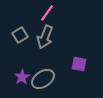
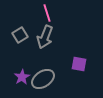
pink line: rotated 54 degrees counterclockwise
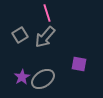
gray arrow: rotated 20 degrees clockwise
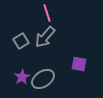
gray square: moved 1 px right, 6 px down
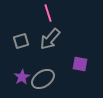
pink line: moved 1 px right
gray arrow: moved 5 px right, 2 px down
gray square: rotated 14 degrees clockwise
purple square: moved 1 px right
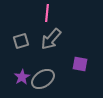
pink line: moved 1 px left; rotated 24 degrees clockwise
gray arrow: moved 1 px right
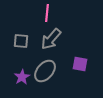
gray square: rotated 21 degrees clockwise
gray ellipse: moved 2 px right, 8 px up; rotated 15 degrees counterclockwise
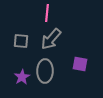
gray ellipse: rotated 40 degrees counterclockwise
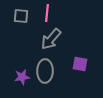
gray square: moved 25 px up
purple star: rotated 21 degrees clockwise
